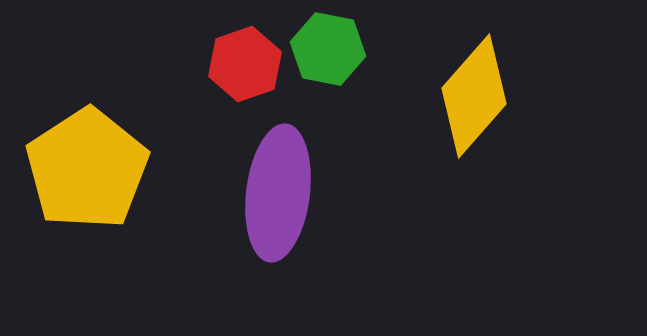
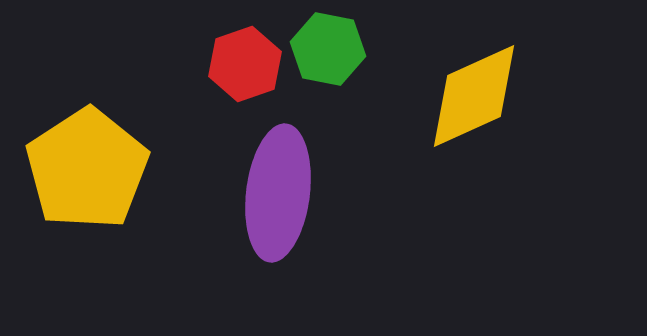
yellow diamond: rotated 24 degrees clockwise
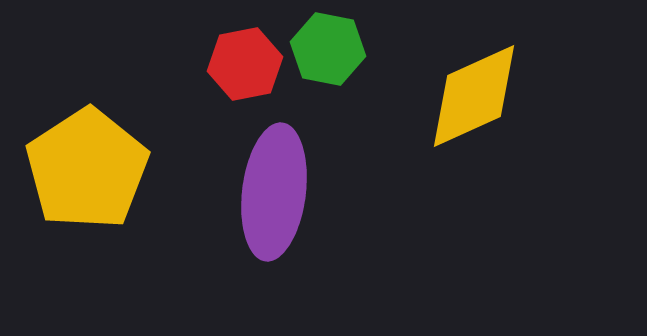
red hexagon: rotated 8 degrees clockwise
purple ellipse: moved 4 px left, 1 px up
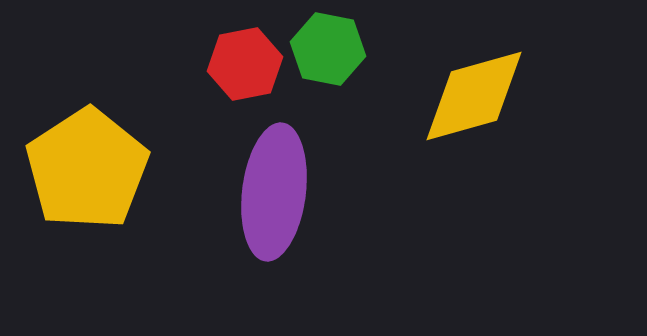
yellow diamond: rotated 9 degrees clockwise
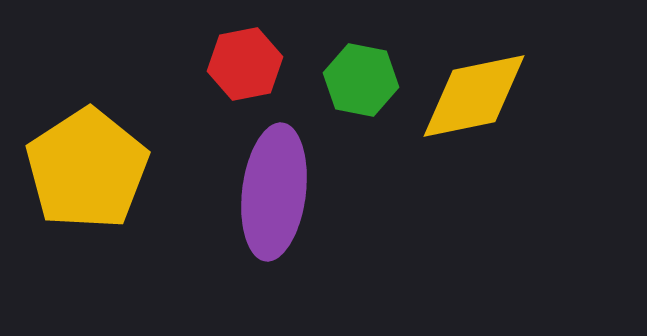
green hexagon: moved 33 px right, 31 px down
yellow diamond: rotated 4 degrees clockwise
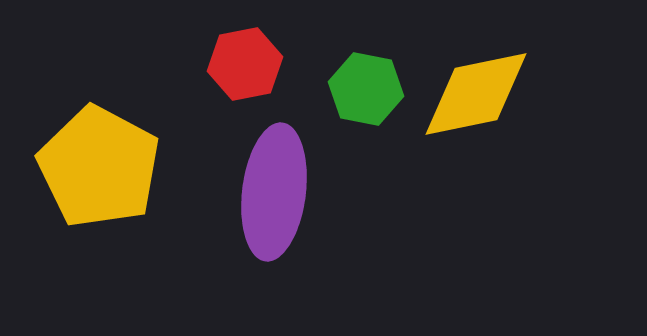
green hexagon: moved 5 px right, 9 px down
yellow diamond: moved 2 px right, 2 px up
yellow pentagon: moved 12 px right, 2 px up; rotated 11 degrees counterclockwise
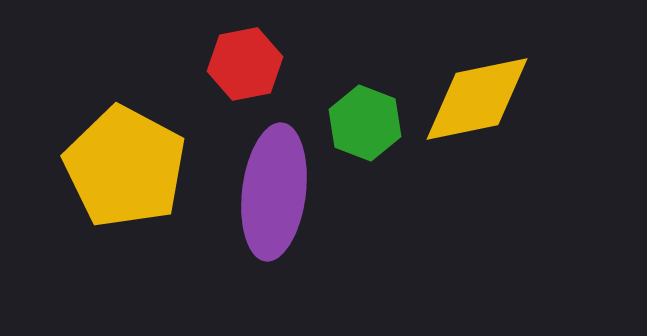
green hexagon: moved 1 px left, 34 px down; rotated 10 degrees clockwise
yellow diamond: moved 1 px right, 5 px down
yellow pentagon: moved 26 px right
